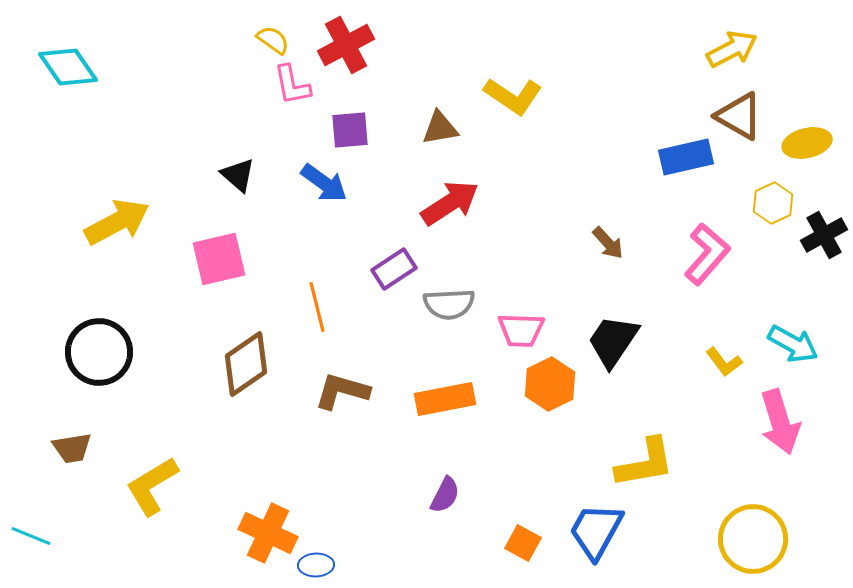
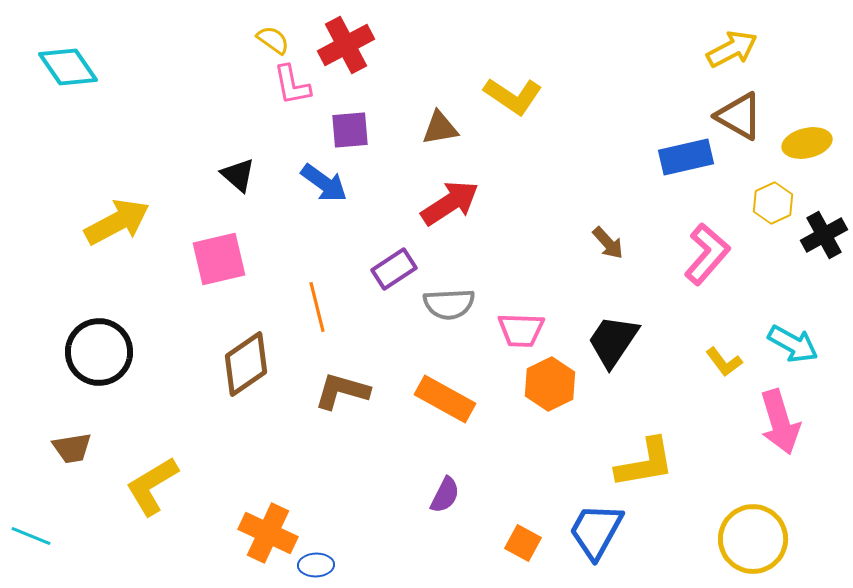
orange rectangle at (445, 399): rotated 40 degrees clockwise
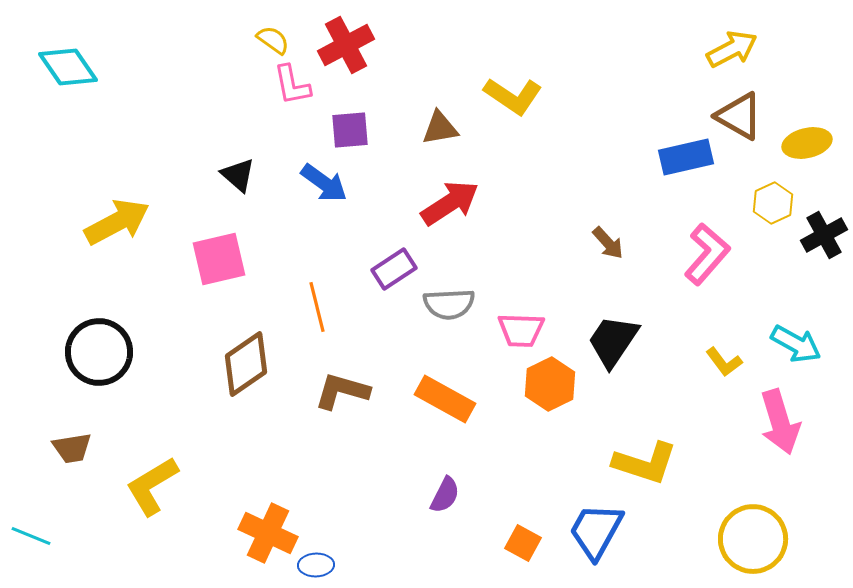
cyan arrow at (793, 344): moved 3 px right
yellow L-shape at (645, 463): rotated 28 degrees clockwise
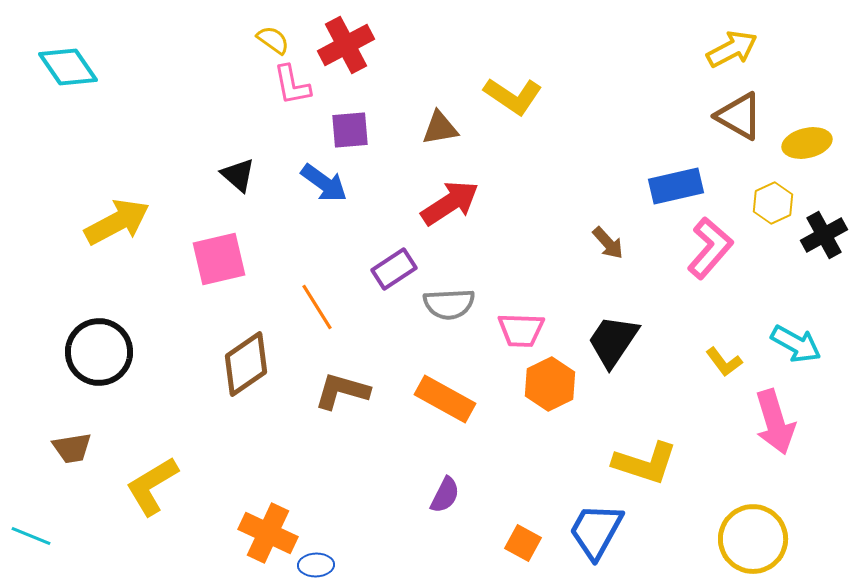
blue rectangle at (686, 157): moved 10 px left, 29 px down
pink L-shape at (707, 254): moved 3 px right, 6 px up
orange line at (317, 307): rotated 18 degrees counterclockwise
pink arrow at (780, 422): moved 5 px left
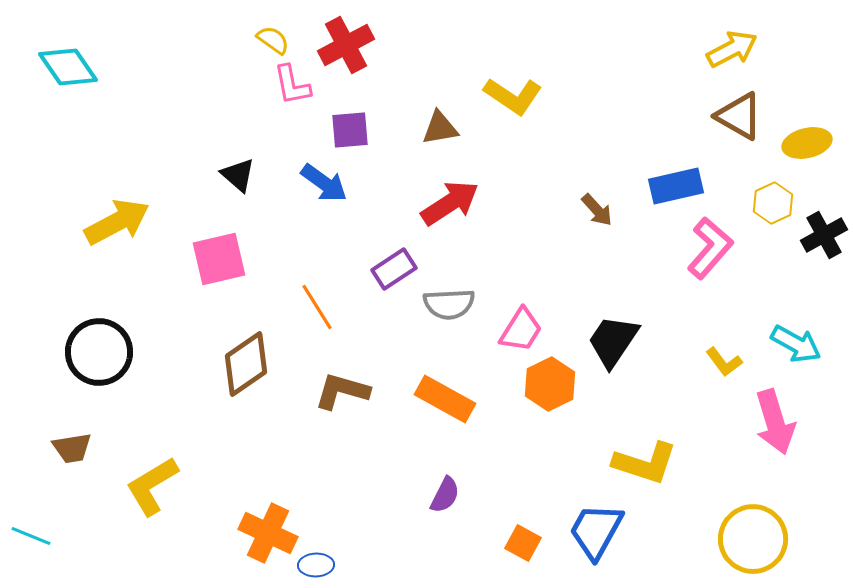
brown arrow at (608, 243): moved 11 px left, 33 px up
pink trapezoid at (521, 330): rotated 60 degrees counterclockwise
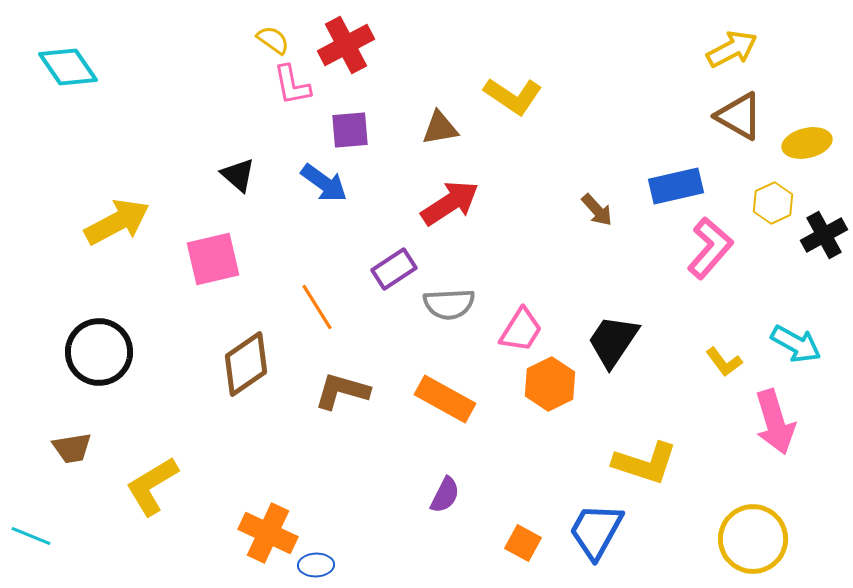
pink square at (219, 259): moved 6 px left
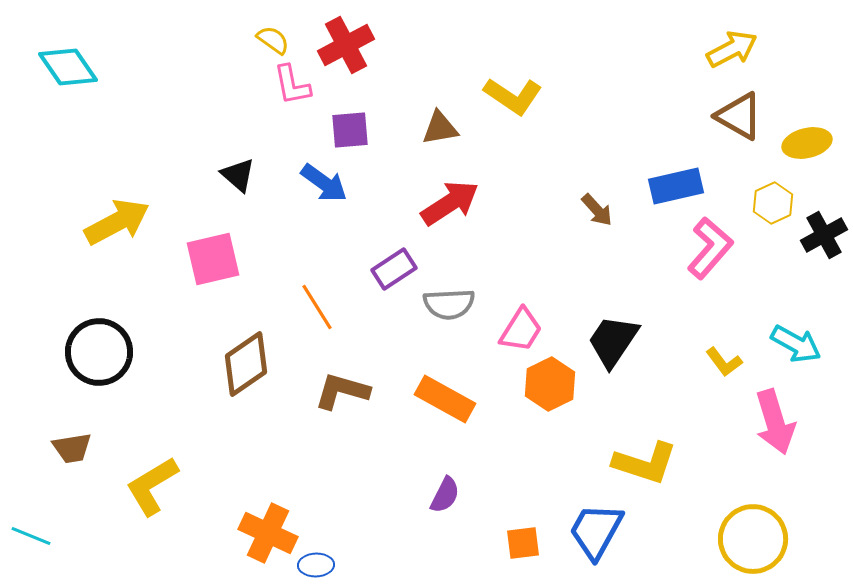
orange square at (523, 543): rotated 36 degrees counterclockwise
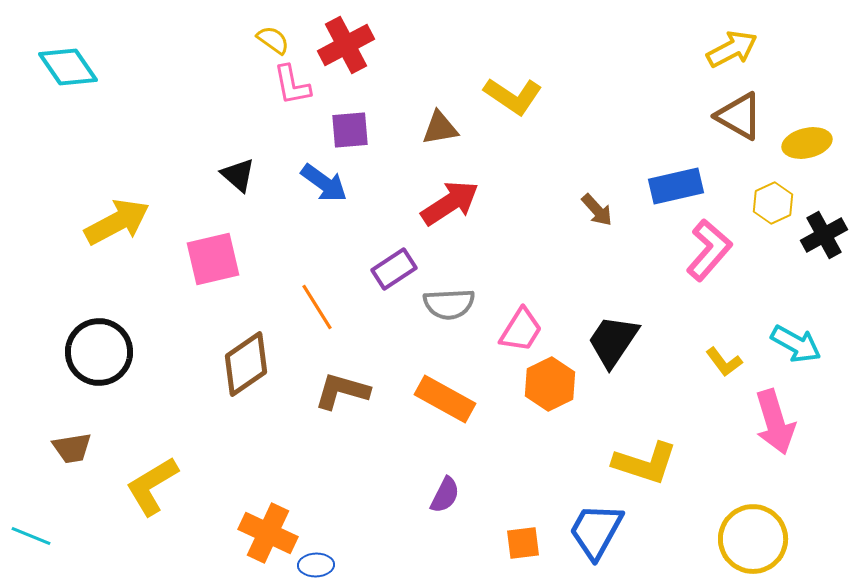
pink L-shape at (710, 248): moved 1 px left, 2 px down
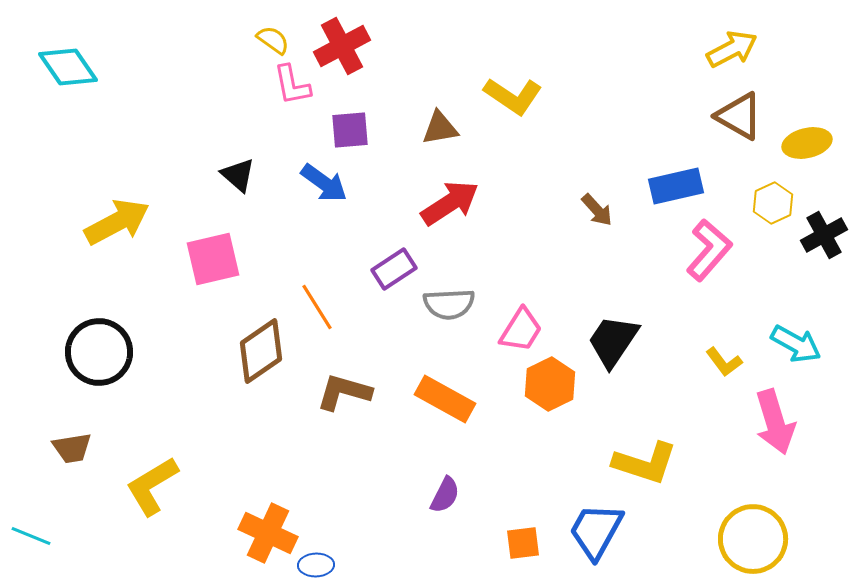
red cross at (346, 45): moved 4 px left, 1 px down
brown diamond at (246, 364): moved 15 px right, 13 px up
brown L-shape at (342, 391): moved 2 px right, 1 px down
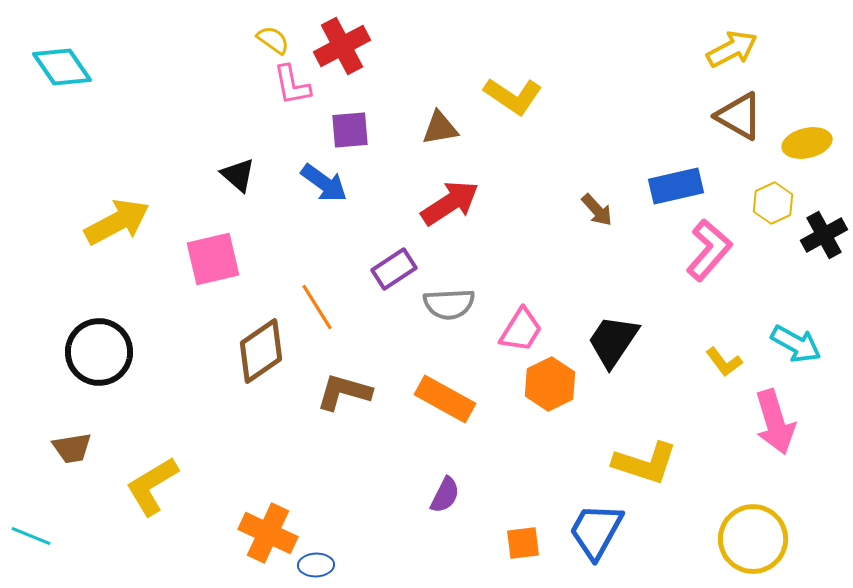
cyan diamond at (68, 67): moved 6 px left
